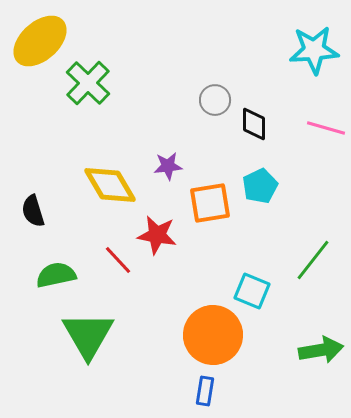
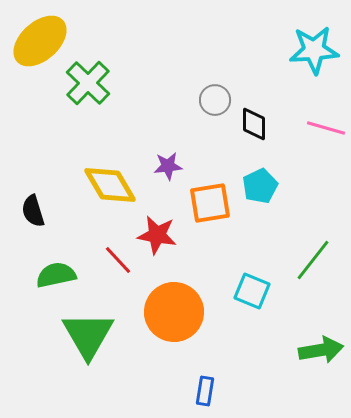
orange circle: moved 39 px left, 23 px up
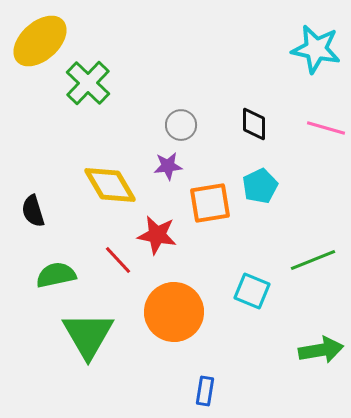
cyan star: moved 2 px right, 1 px up; rotated 15 degrees clockwise
gray circle: moved 34 px left, 25 px down
green line: rotated 30 degrees clockwise
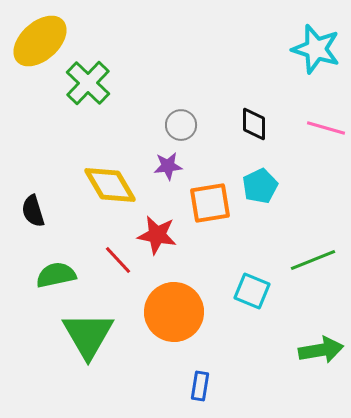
cyan star: rotated 6 degrees clockwise
blue rectangle: moved 5 px left, 5 px up
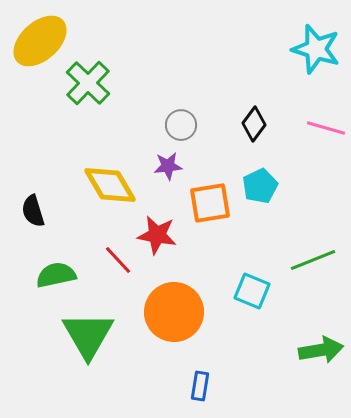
black diamond: rotated 36 degrees clockwise
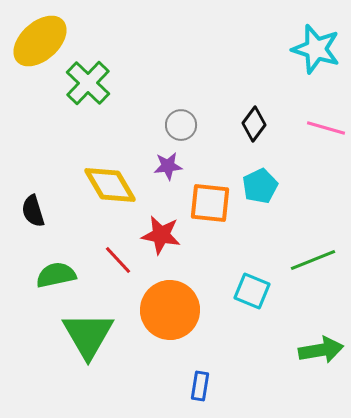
orange square: rotated 15 degrees clockwise
red star: moved 4 px right
orange circle: moved 4 px left, 2 px up
